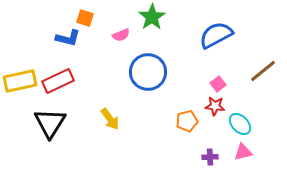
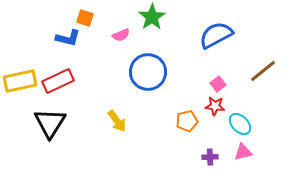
yellow arrow: moved 7 px right, 2 px down
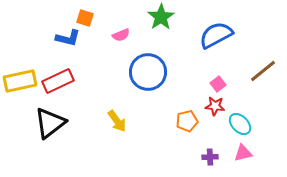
green star: moved 9 px right
black triangle: rotated 20 degrees clockwise
pink triangle: moved 1 px down
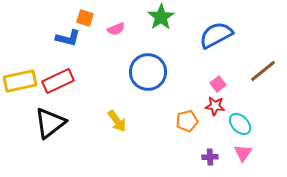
pink semicircle: moved 5 px left, 6 px up
pink triangle: rotated 42 degrees counterclockwise
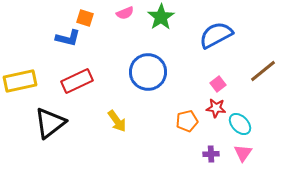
pink semicircle: moved 9 px right, 16 px up
red rectangle: moved 19 px right
red star: moved 1 px right, 2 px down
purple cross: moved 1 px right, 3 px up
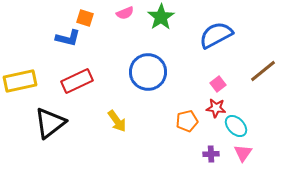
cyan ellipse: moved 4 px left, 2 px down
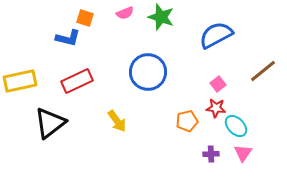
green star: rotated 20 degrees counterclockwise
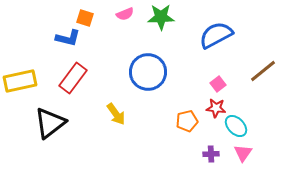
pink semicircle: moved 1 px down
green star: rotated 20 degrees counterclockwise
red rectangle: moved 4 px left, 3 px up; rotated 28 degrees counterclockwise
yellow arrow: moved 1 px left, 7 px up
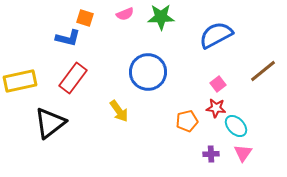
yellow arrow: moved 3 px right, 3 px up
